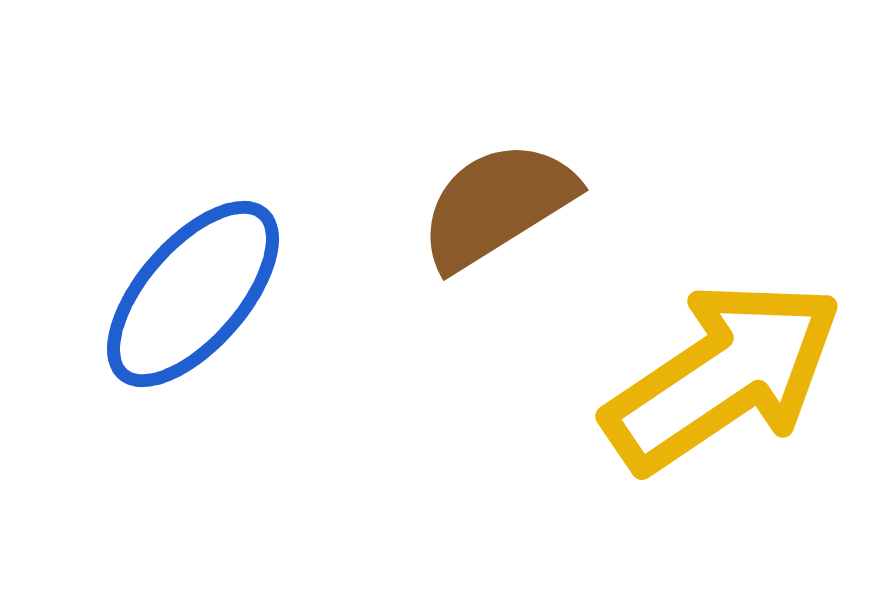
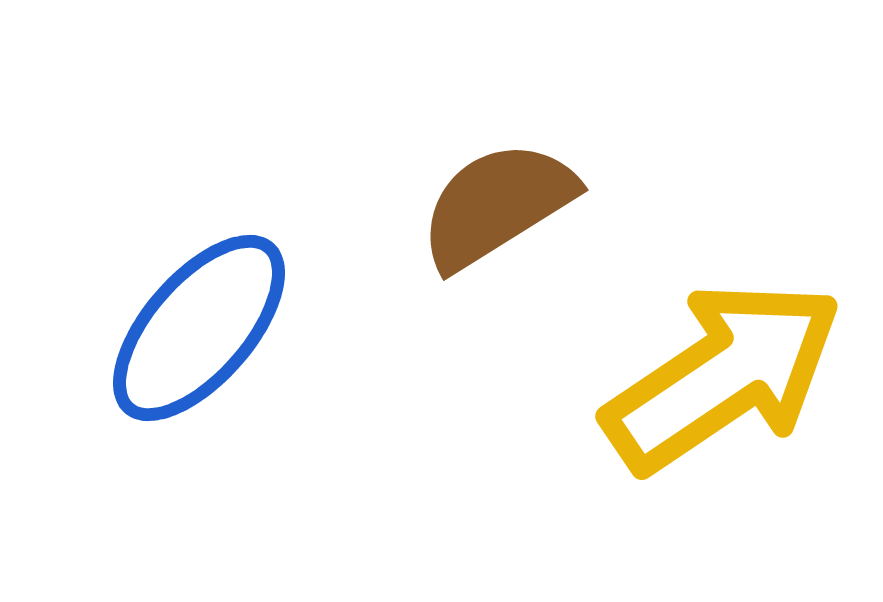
blue ellipse: moved 6 px right, 34 px down
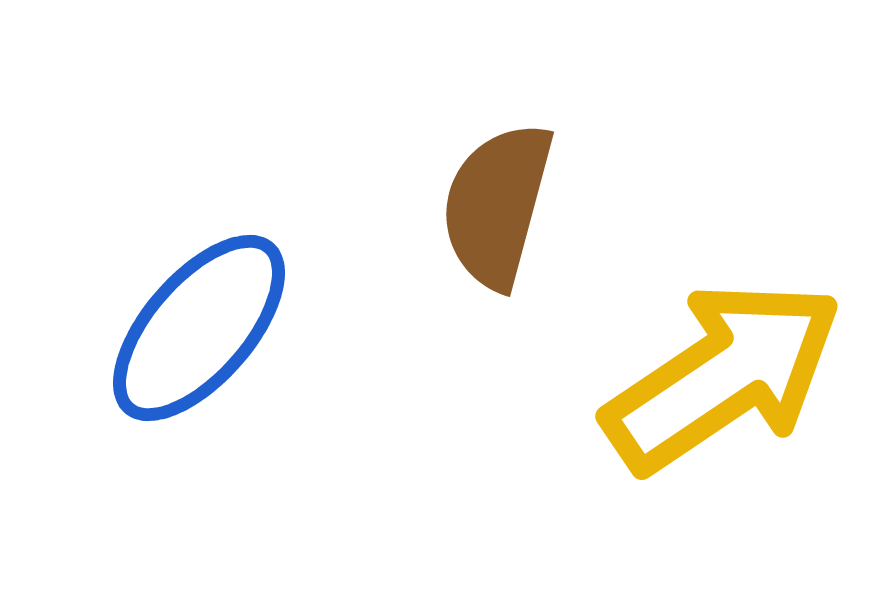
brown semicircle: rotated 43 degrees counterclockwise
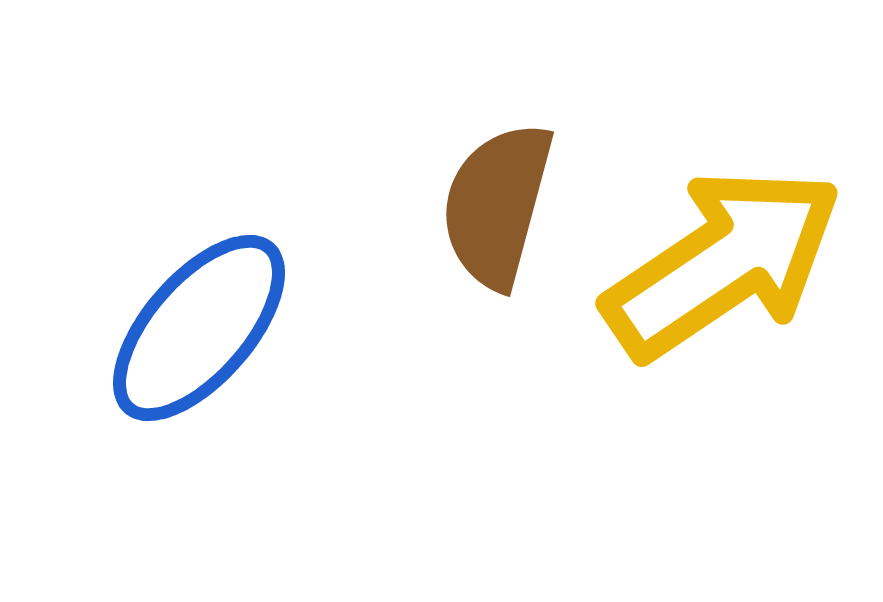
yellow arrow: moved 113 px up
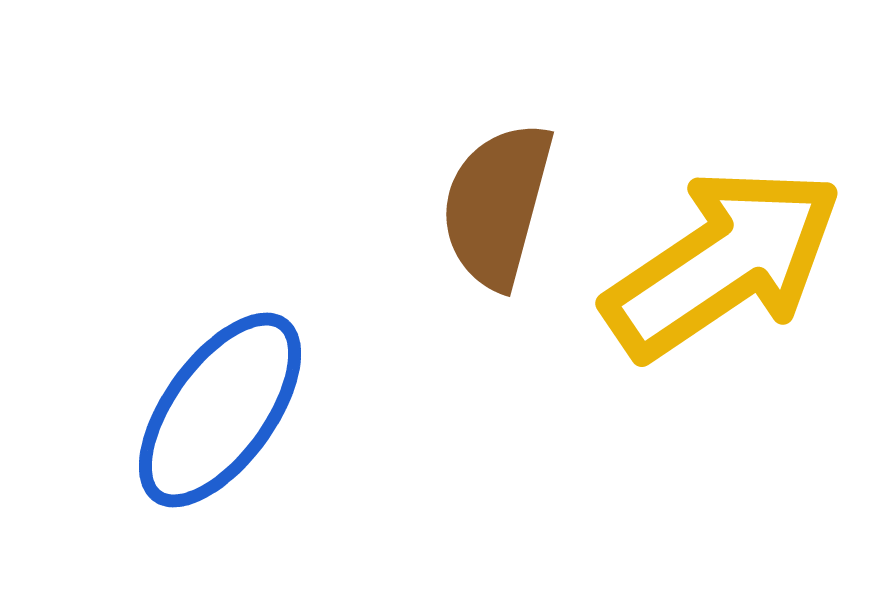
blue ellipse: moved 21 px right, 82 px down; rotated 5 degrees counterclockwise
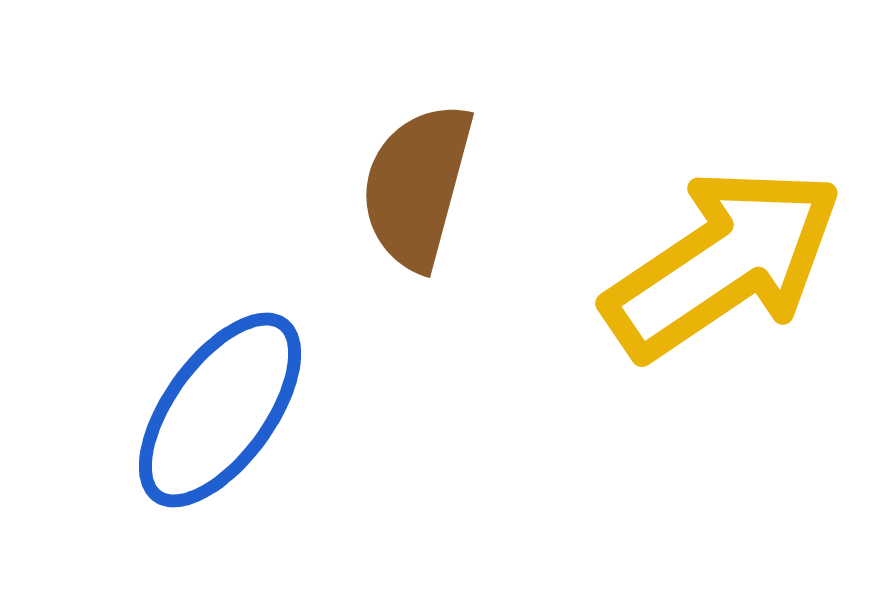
brown semicircle: moved 80 px left, 19 px up
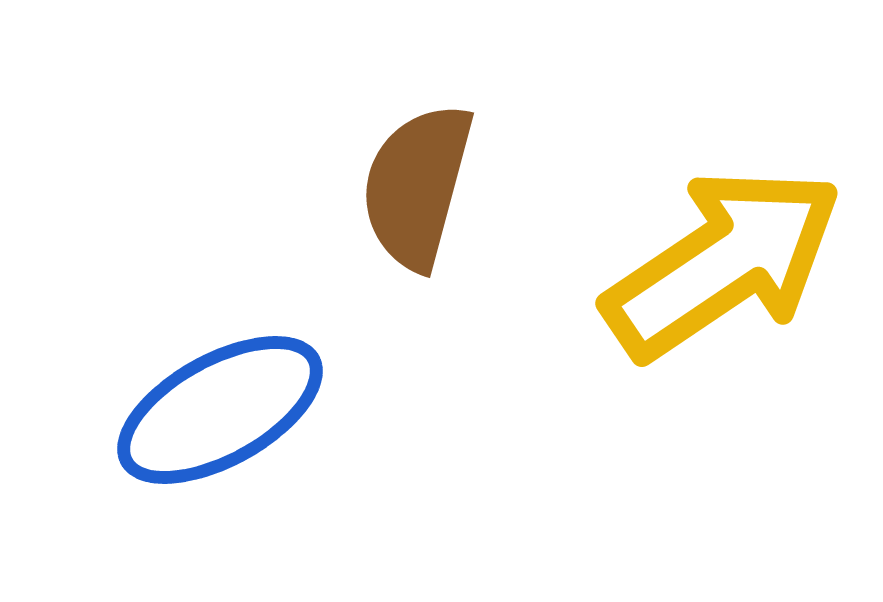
blue ellipse: rotated 25 degrees clockwise
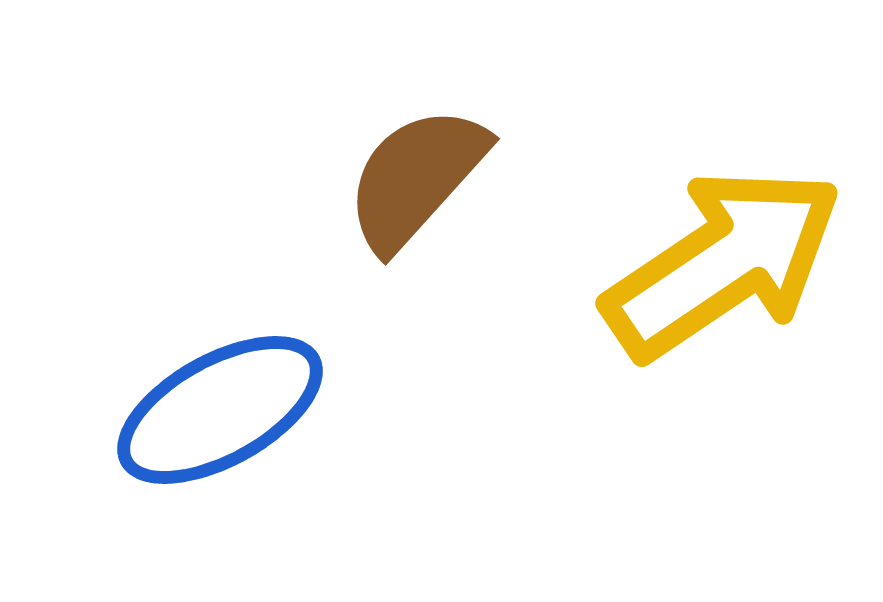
brown semicircle: moved 1 px left, 8 px up; rotated 27 degrees clockwise
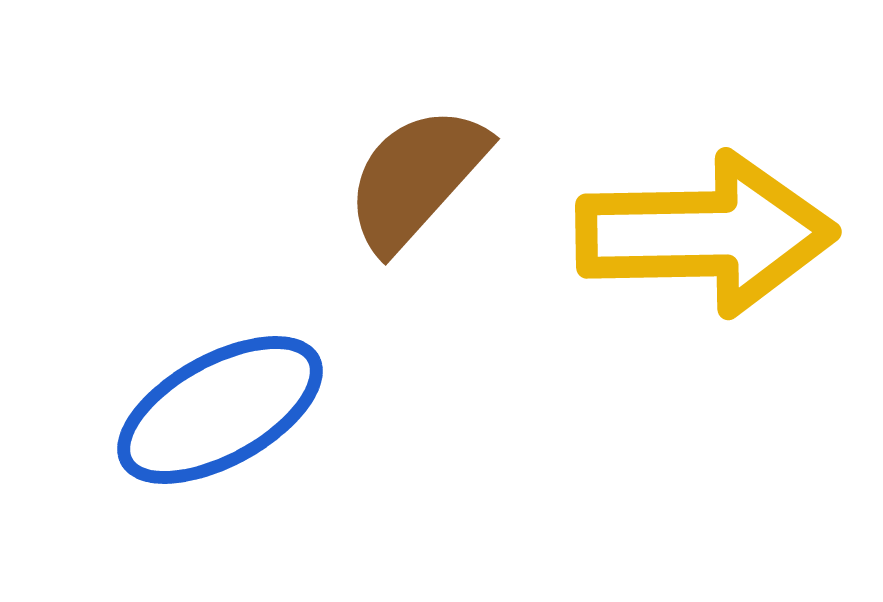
yellow arrow: moved 17 px left, 29 px up; rotated 33 degrees clockwise
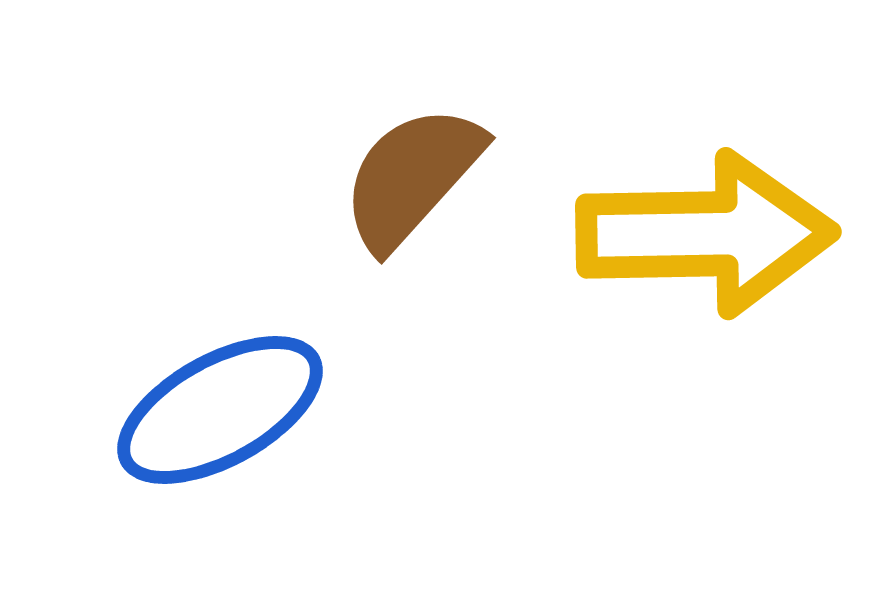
brown semicircle: moved 4 px left, 1 px up
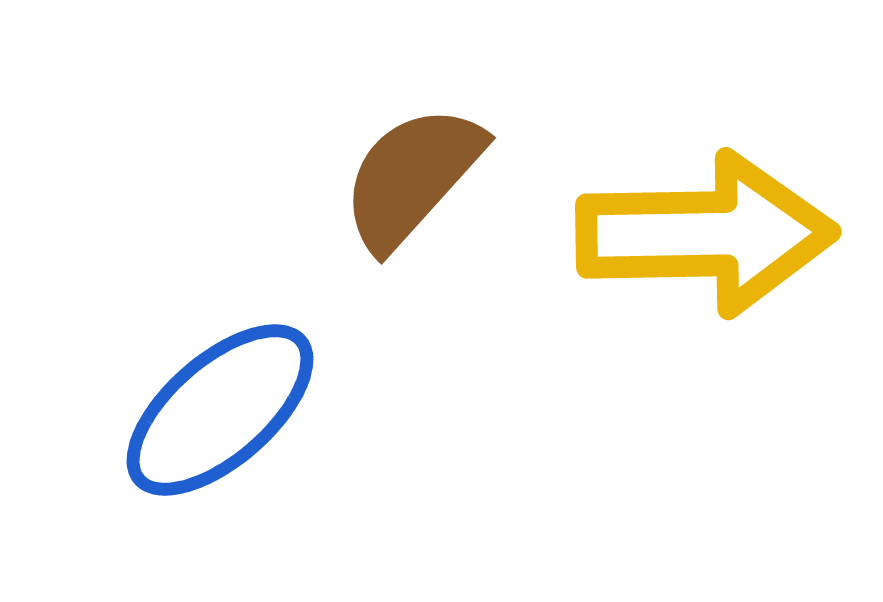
blue ellipse: rotated 12 degrees counterclockwise
